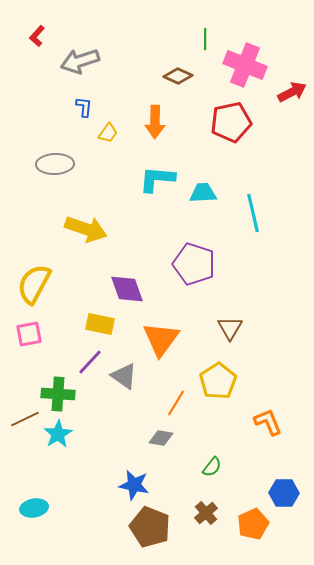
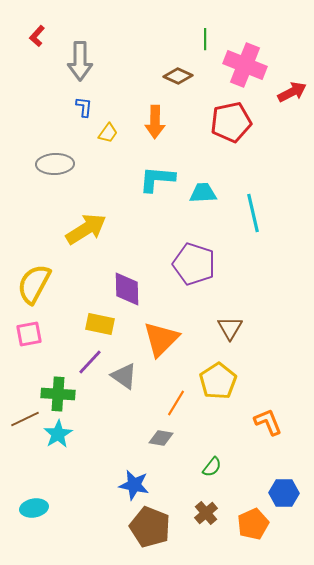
gray arrow: rotated 72 degrees counterclockwise
yellow arrow: rotated 51 degrees counterclockwise
purple diamond: rotated 18 degrees clockwise
orange triangle: rotated 9 degrees clockwise
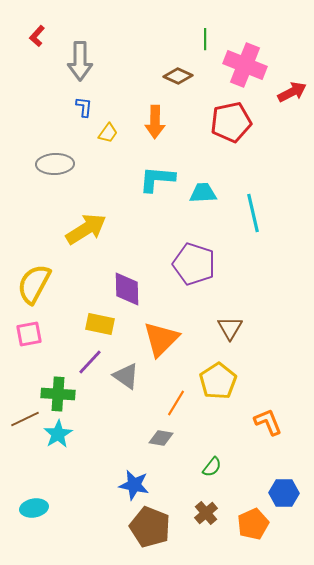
gray triangle: moved 2 px right
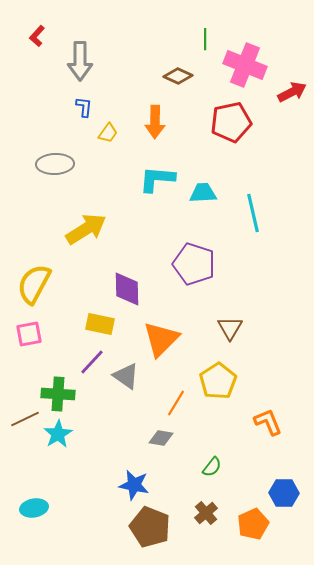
purple line: moved 2 px right
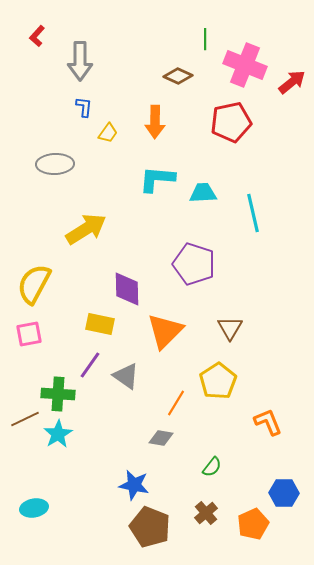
red arrow: moved 10 px up; rotated 12 degrees counterclockwise
orange triangle: moved 4 px right, 8 px up
purple line: moved 2 px left, 3 px down; rotated 8 degrees counterclockwise
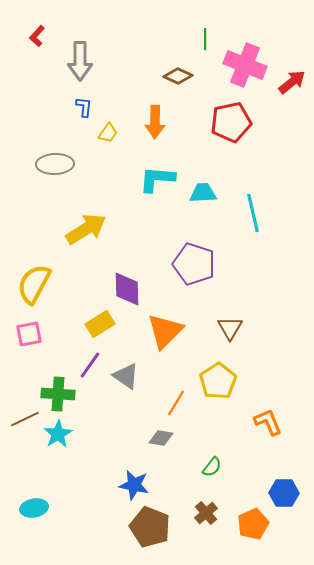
yellow rectangle: rotated 44 degrees counterclockwise
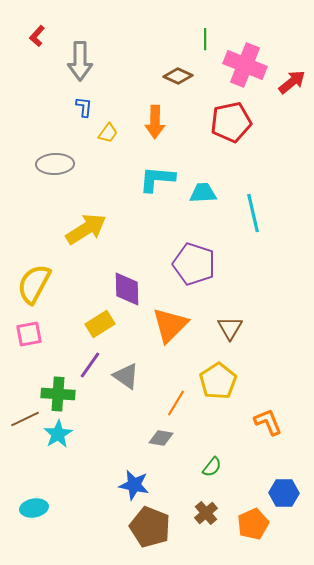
orange triangle: moved 5 px right, 6 px up
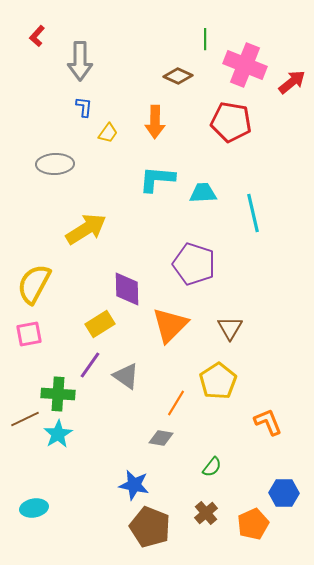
red pentagon: rotated 21 degrees clockwise
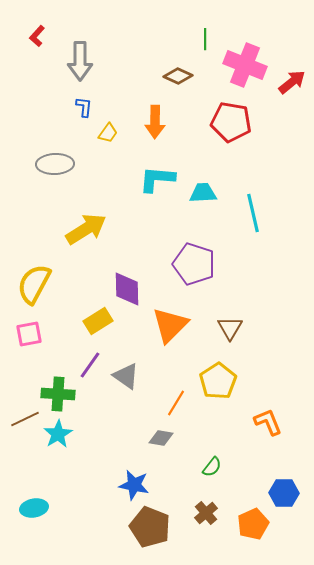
yellow rectangle: moved 2 px left, 3 px up
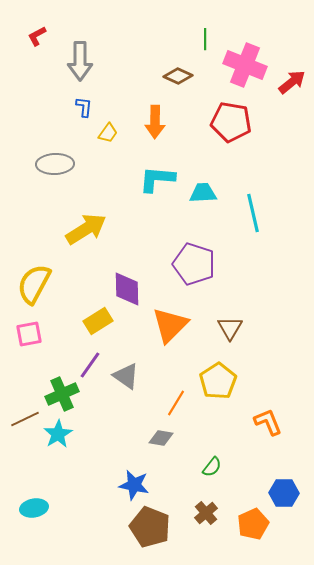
red L-shape: rotated 20 degrees clockwise
green cross: moved 4 px right; rotated 28 degrees counterclockwise
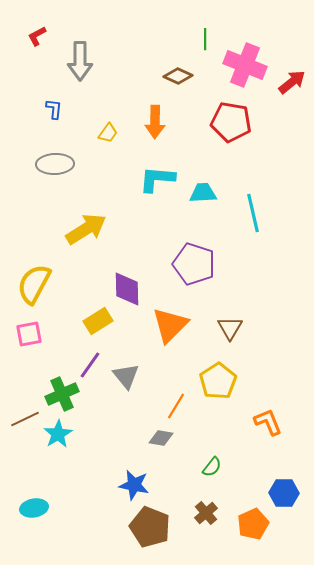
blue L-shape: moved 30 px left, 2 px down
gray triangle: rotated 16 degrees clockwise
orange line: moved 3 px down
